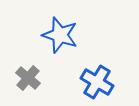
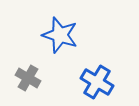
gray cross: rotated 10 degrees counterclockwise
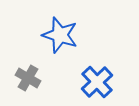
blue cross: rotated 16 degrees clockwise
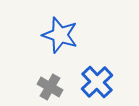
gray cross: moved 22 px right, 9 px down
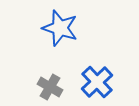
blue star: moved 7 px up
